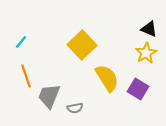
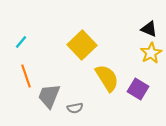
yellow star: moved 5 px right
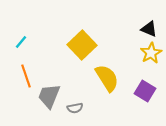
purple square: moved 7 px right, 2 px down
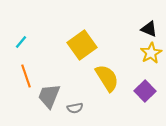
yellow square: rotated 8 degrees clockwise
purple square: rotated 15 degrees clockwise
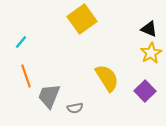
yellow square: moved 26 px up
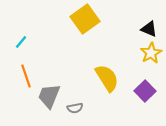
yellow square: moved 3 px right
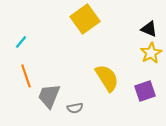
purple square: rotated 25 degrees clockwise
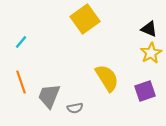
orange line: moved 5 px left, 6 px down
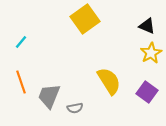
black triangle: moved 2 px left, 3 px up
yellow semicircle: moved 2 px right, 3 px down
purple square: moved 2 px right, 1 px down; rotated 35 degrees counterclockwise
